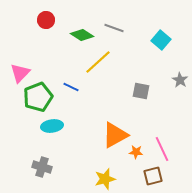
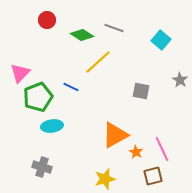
red circle: moved 1 px right
orange star: rotated 24 degrees clockwise
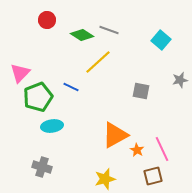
gray line: moved 5 px left, 2 px down
gray star: rotated 28 degrees clockwise
orange star: moved 1 px right, 2 px up
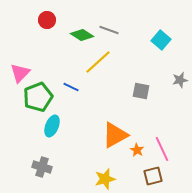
cyan ellipse: rotated 60 degrees counterclockwise
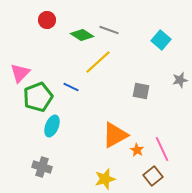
brown square: rotated 24 degrees counterclockwise
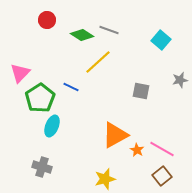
green pentagon: moved 2 px right, 1 px down; rotated 12 degrees counterclockwise
pink line: rotated 35 degrees counterclockwise
brown square: moved 9 px right
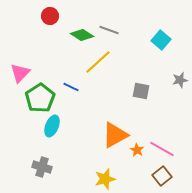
red circle: moved 3 px right, 4 px up
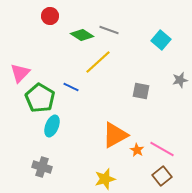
green pentagon: rotated 8 degrees counterclockwise
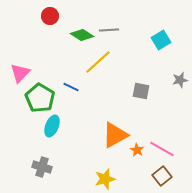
gray line: rotated 24 degrees counterclockwise
cyan square: rotated 18 degrees clockwise
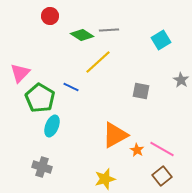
gray star: moved 1 px right; rotated 28 degrees counterclockwise
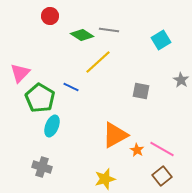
gray line: rotated 12 degrees clockwise
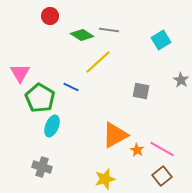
pink triangle: rotated 15 degrees counterclockwise
